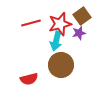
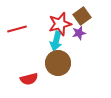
red line: moved 14 px left, 6 px down
brown circle: moved 3 px left, 2 px up
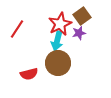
red star: rotated 10 degrees counterclockwise
red line: rotated 42 degrees counterclockwise
cyan arrow: moved 1 px right
red semicircle: moved 5 px up
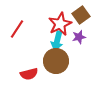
brown square: moved 1 px left, 1 px up
purple star: moved 4 px down
brown circle: moved 2 px left, 2 px up
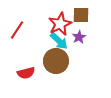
brown square: rotated 36 degrees clockwise
red line: moved 1 px down
purple star: rotated 16 degrees counterclockwise
cyan arrow: moved 2 px right; rotated 60 degrees counterclockwise
red semicircle: moved 3 px left, 1 px up
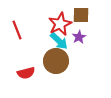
red line: rotated 54 degrees counterclockwise
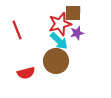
brown square: moved 8 px left, 2 px up
red star: rotated 10 degrees clockwise
purple star: moved 2 px left, 4 px up; rotated 16 degrees clockwise
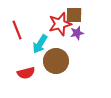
brown square: moved 1 px right, 2 px down
cyan arrow: moved 19 px left, 3 px down; rotated 78 degrees clockwise
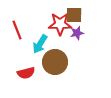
red star: rotated 15 degrees clockwise
brown circle: moved 1 px left, 1 px down
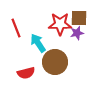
brown square: moved 5 px right, 3 px down
red line: moved 1 px left, 2 px up
cyan arrow: moved 2 px left, 1 px up; rotated 114 degrees clockwise
